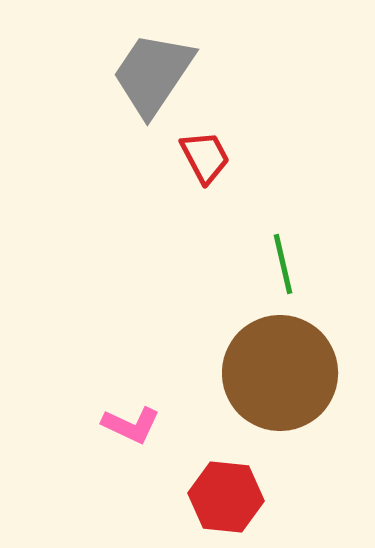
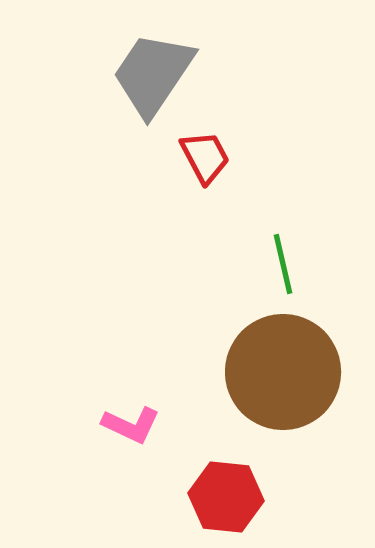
brown circle: moved 3 px right, 1 px up
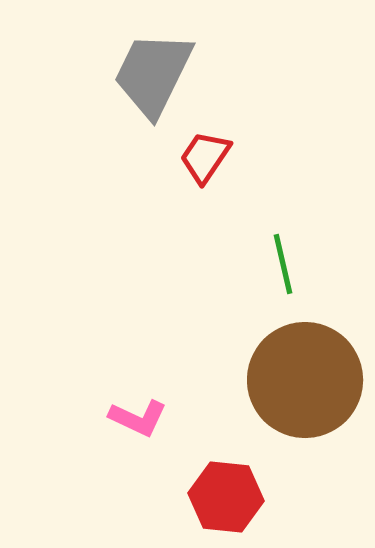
gray trapezoid: rotated 8 degrees counterclockwise
red trapezoid: rotated 118 degrees counterclockwise
brown circle: moved 22 px right, 8 px down
pink L-shape: moved 7 px right, 7 px up
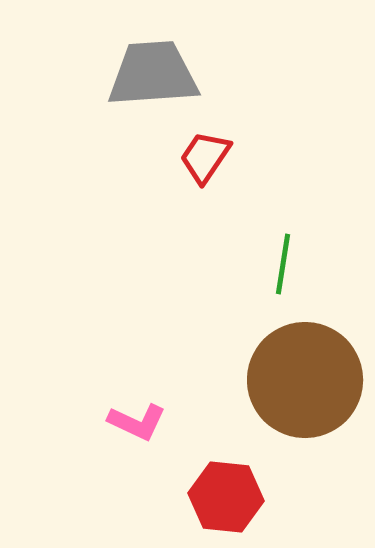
gray trapezoid: rotated 60 degrees clockwise
green line: rotated 22 degrees clockwise
pink L-shape: moved 1 px left, 4 px down
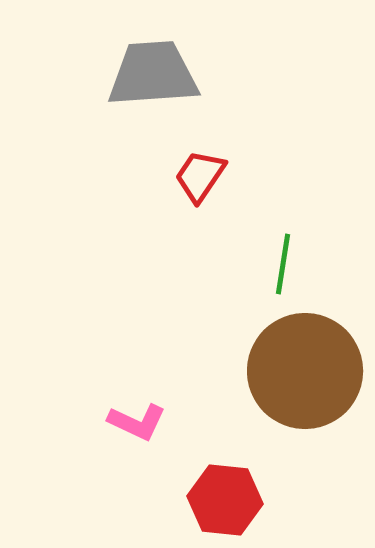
red trapezoid: moved 5 px left, 19 px down
brown circle: moved 9 px up
red hexagon: moved 1 px left, 3 px down
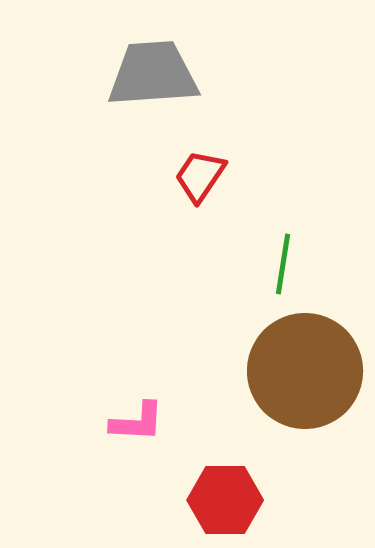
pink L-shape: rotated 22 degrees counterclockwise
red hexagon: rotated 6 degrees counterclockwise
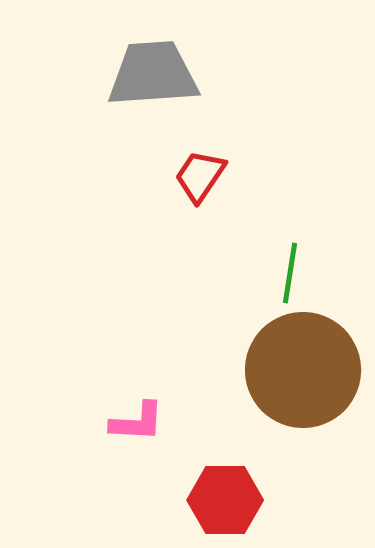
green line: moved 7 px right, 9 px down
brown circle: moved 2 px left, 1 px up
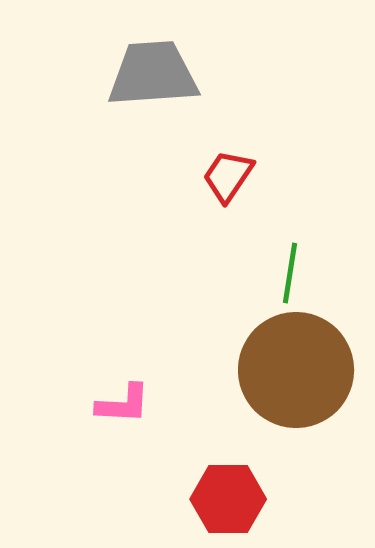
red trapezoid: moved 28 px right
brown circle: moved 7 px left
pink L-shape: moved 14 px left, 18 px up
red hexagon: moved 3 px right, 1 px up
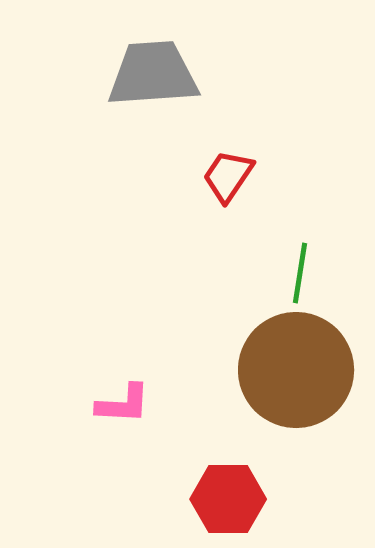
green line: moved 10 px right
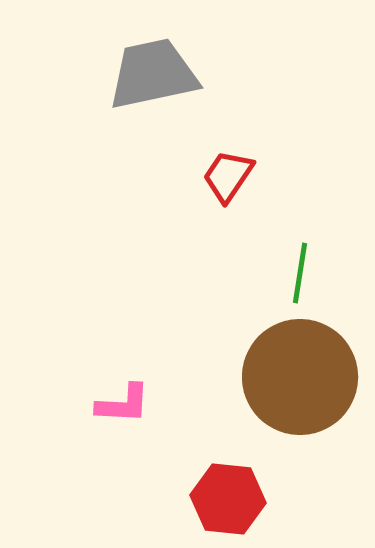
gray trapezoid: rotated 8 degrees counterclockwise
brown circle: moved 4 px right, 7 px down
red hexagon: rotated 6 degrees clockwise
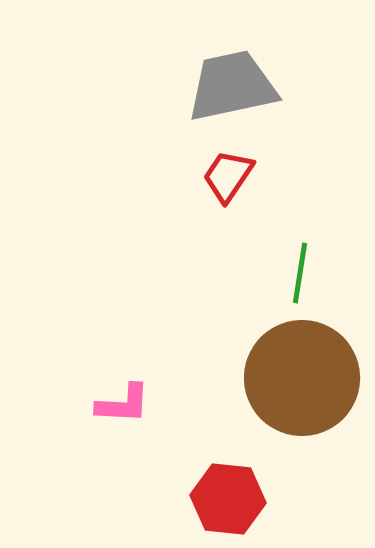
gray trapezoid: moved 79 px right, 12 px down
brown circle: moved 2 px right, 1 px down
